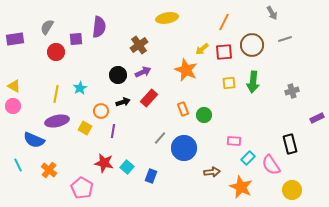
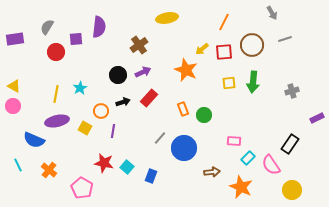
black rectangle at (290, 144): rotated 48 degrees clockwise
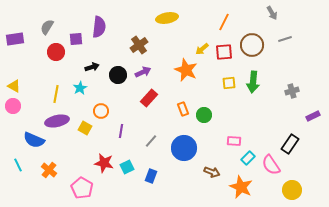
black arrow at (123, 102): moved 31 px left, 35 px up
purple rectangle at (317, 118): moved 4 px left, 2 px up
purple line at (113, 131): moved 8 px right
gray line at (160, 138): moved 9 px left, 3 px down
cyan square at (127, 167): rotated 24 degrees clockwise
brown arrow at (212, 172): rotated 28 degrees clockwise
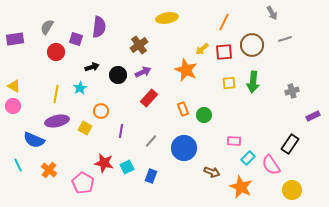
purple square at (76, 39): rotated 24 degrees clockwise
pink pentagon at (82, 188): moved 1 px right, 5 px up
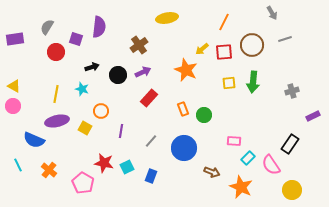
cyan star at (80, 88): moved 2 px right, 1 px down; rotated 24 degrees counterclockwise
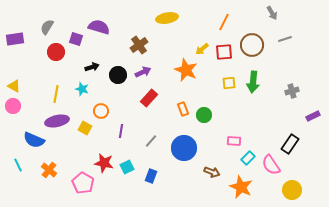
purple semicircle at (99, 27): rotated 80 degrees counterclockwise
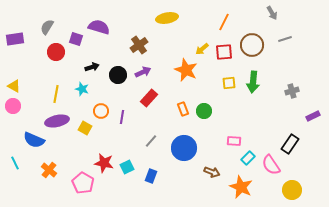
green circle at (204, 115): moved 4 px up
purple line at (121, 131): moved 1 px right, 14 px up
cyan line at (18, 165): moved 3 px left, 2 px up
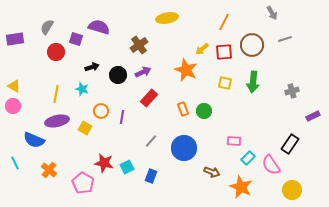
yellow square at (229, 83): moved 4 px left; rotated 16 degrees clockwise
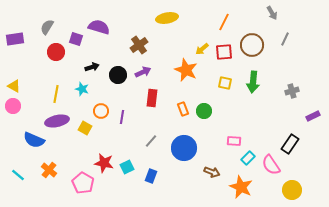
gray line at (285, 39): rotated 48 degrees counterclockwise
red rectangle at (149, 98): moved 3 px right; rotated 36 degrees counterclockwise
cyan line at (15, 163): moved 3 px right, 12 px down; rotated 24 degrees counterclockwise
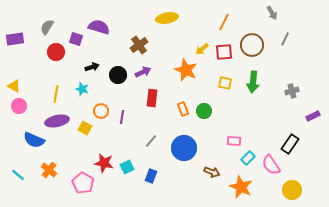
pink circle at (13, 106): moved 6 px right
